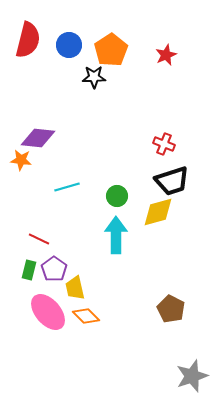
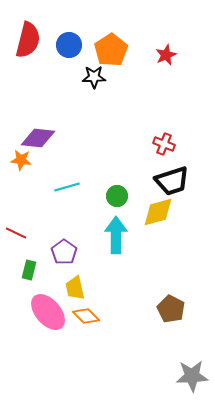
red line: moved 23 px left, 6 px up
purple pentagon: moved 10 px right, 17 px up
gray star: rotated 16 degrees clockwise
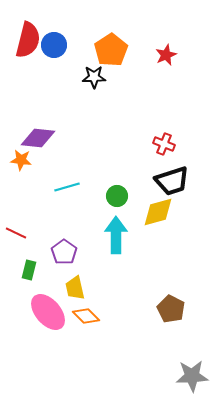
blue circle: moved 15 px left
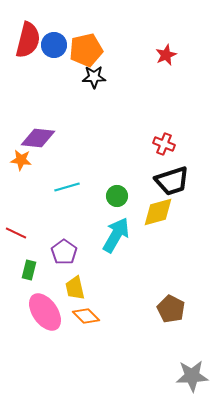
orange pentagon: moved 25 px left; rotated 20 degrees clockwise
cyan arrow: rotated 30 degrees clockwise
pink ellipse: moved 3 px left; rotated 6 degrees clockwise
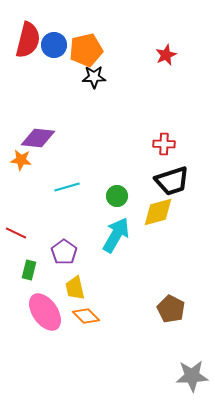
red cross: rotated 20 degrees counterclockwise
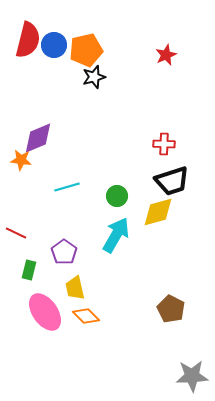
black star: rotated 15 degrees counterclockwise
purple diamond: rotated 28 degrees counterclockwise
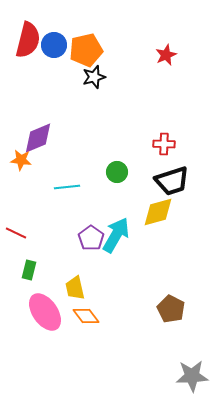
cyan line: rotated 10 degrees clockwise
green circle: moved 24 px up
purple pentagon: moved 27 px right, 14 px up
orange diamond: rotated 8 degrees clockwise
